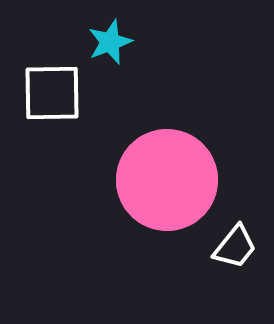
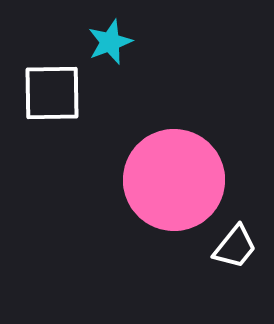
pink circle: moved 7 px right
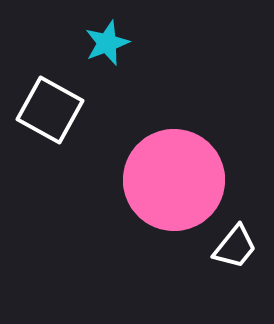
cyan star: moved 3 px left, 1 px down
white square: moved 2 px left, 17 px down; rotated 30 degrees clockwise
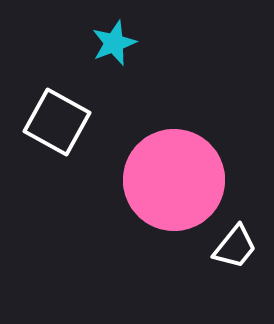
cyan star: moved 7 px right
white square: moved 7 px right, 12 px down
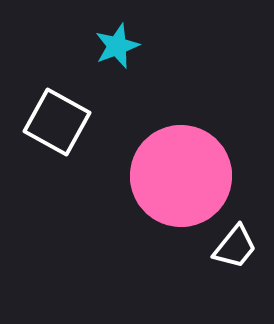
cyan star: moved 3 px right, 3 px down
pink circle: moved 7 px right, 4 px up
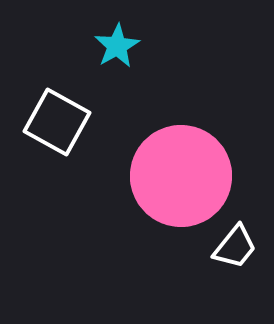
cyan star: rotated 9 degrees counterclockwise
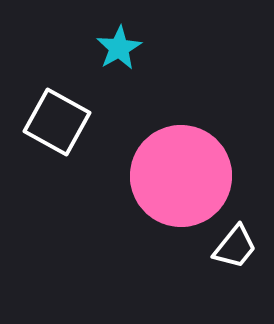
cyan star: moved 2 px right, 2 px down
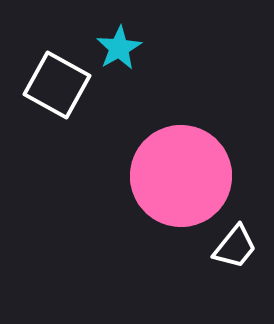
white square: moved 37 px up
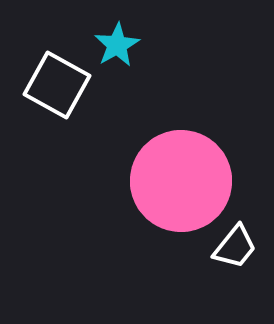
cyan star: moved 2 px left, 3 px up
pink circle: moved 5 px down
